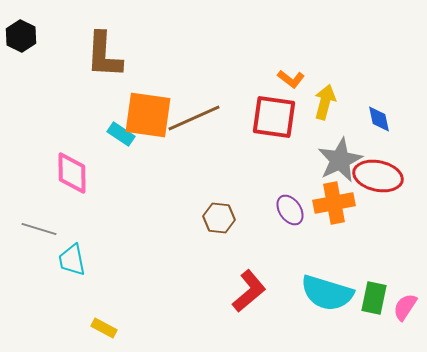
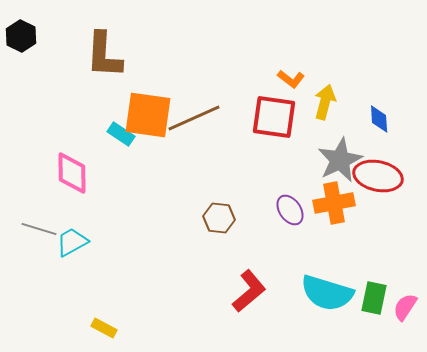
blue diamond: rotated 8 degrees clockwise
cyan trapezoid: moved 18 px up; rotated 72 degrees clockwise
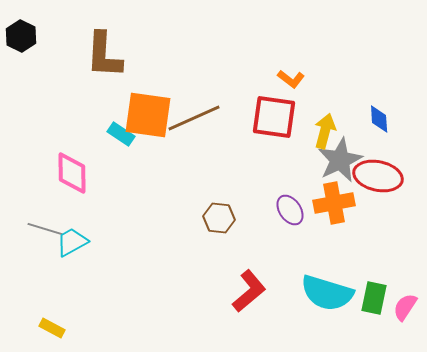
yellow arrow: moved 29 px down
gray line: moved 6 px right
yellow rectangle: moved 52 px left
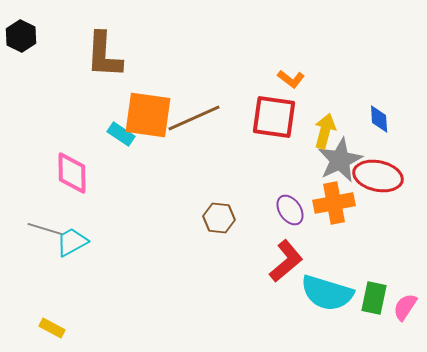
red L-shape: moved 37 px right, 30 px up
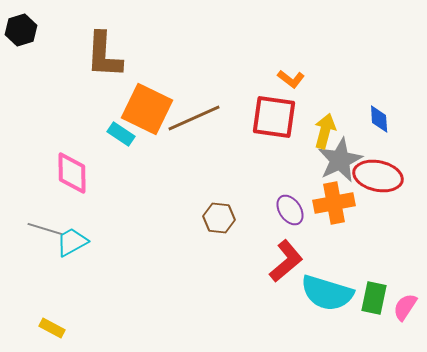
black hexagon: moved 6 px up; rotated 16 degrees clockwise
orange square: moved 1 px left, 6 px up; rotated 18 degrees clockwise
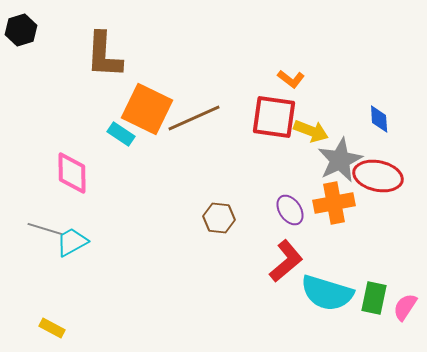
yellow arrow: moved 14 px left; rotated 96 degrees clockwise
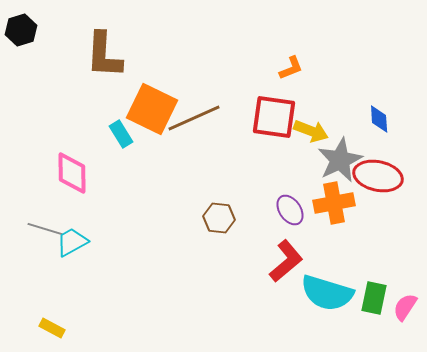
orange L-shape: moved 11 px up; rotated 60 degrees counterclockwise
orange square: moved 5 px right
cyan rectangle: rotated 24 degrees clockwise
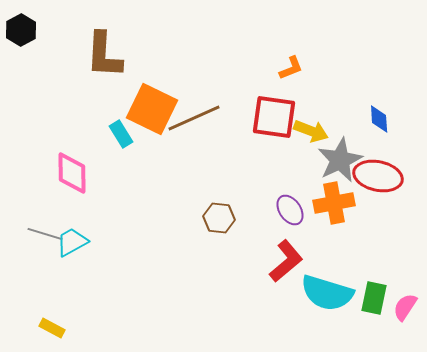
black hexagon: rotated 12 degrees counterclockwise
gray line: moved 5 px down
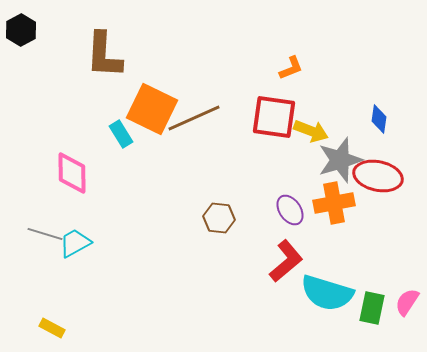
blue diamond: rotated 12 degrees clockwise
gray star: rotated 9 degrees clockwise
cyan trapezoid: moved 3 px right, 1 px down
green rectangle: moved 2 px left, 10 px down
pink semicircle: moved 2 px right, 5 px up
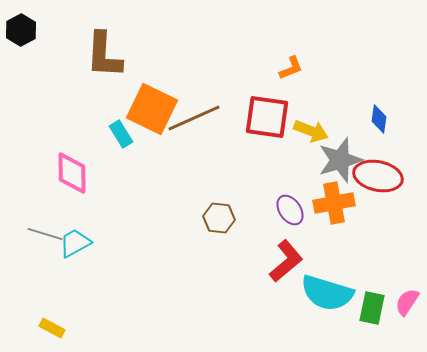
red square: moved 7 px left
